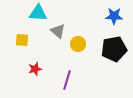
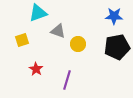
cyan triangle: rotated 24 degrees counterclockwise
gray triangle: rotated 21 degrees counterclockwise
yellow square: rotated 24 degrees counterclockwise
black pentagon: moved 3 px right, 2 px up
red star: moved 1 px right; rotated 24 degrees counterclockwise
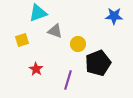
gray triangle: moved 3 px left
black pentagon: moved 19 px left, 16 px down; rotated 10 degrees counterclockwise
purple line: moved 1 px right
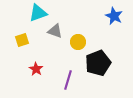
blue star: rotated 24 degrees clockwise
yellow circle: moved 2 px up
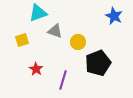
purple line: moved 5 px left
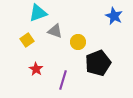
yellow square: moved 5 px right; rotated 16 degrees counterclockwise
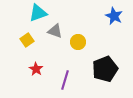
black pentagon: moved 7 px right, 6 px down
purple line: moved 2 px right
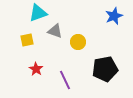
blue star: rotated 24 degrees clockwise
yellow square: rotated 24 degrees clockwise
black pentagon: rotated 10 degrees clockwise
purple line: rotated 42 degrees counterclockwise
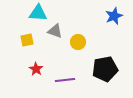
cyan triangle: rotated 24 degrees clockwise
purple line: rotated 72 degrees counterclockwise
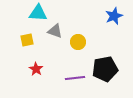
purple line: moved 10 px right, 2 px up
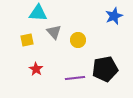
gray triangle: moved 1 px left, 1 px down; rotated 28 degrees clockwise
yellow circle: moved 2 px up
